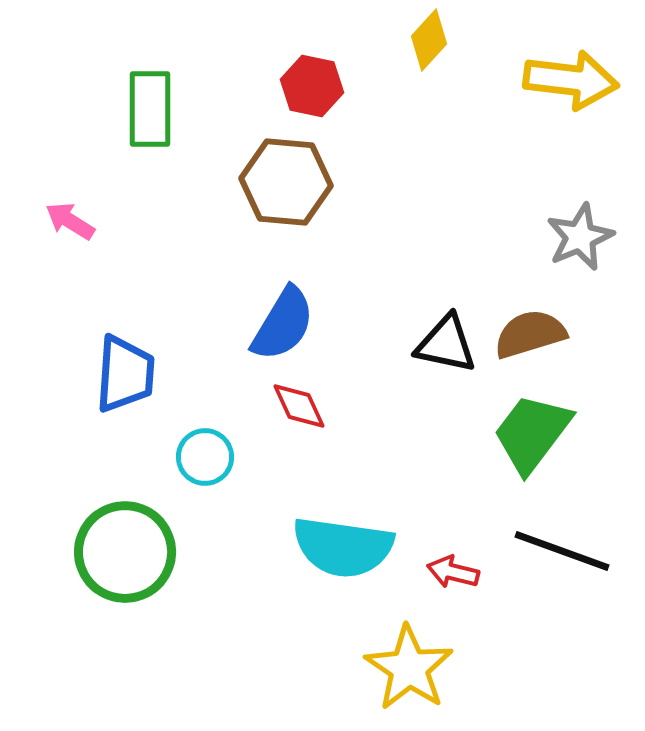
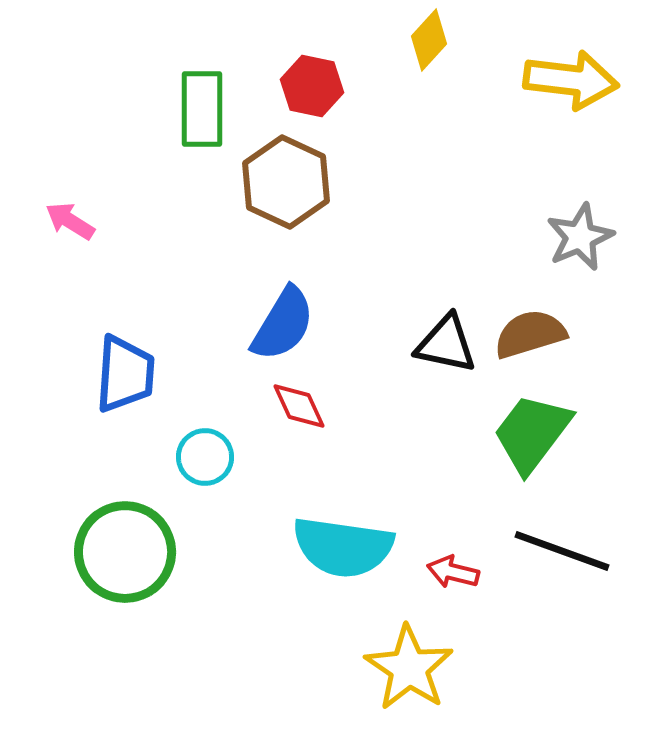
green rectangle: moved 52 px right
brown hexagon: rotated 20 degrees clockwise
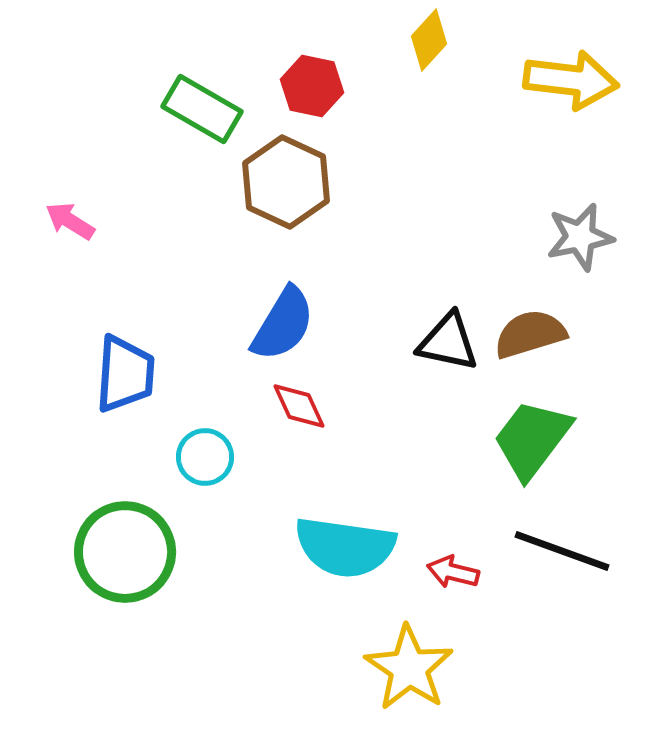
green rectangle: rotated 60 degrees counterclockwise
gray star: rotated 12 degrees clockwise
black triangle: moved 2 px right, 2 px up
green trapezoid: moved 6 px down
cyan semicircle: moved 2 px right
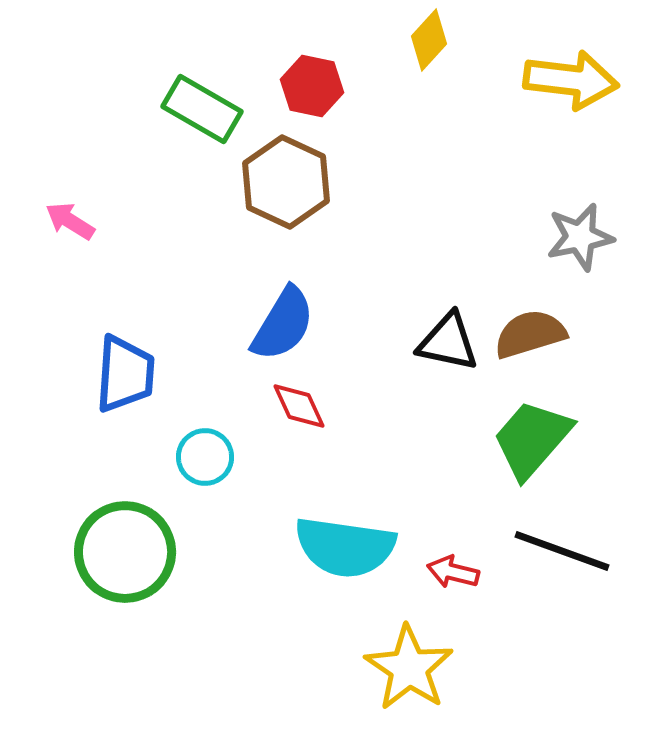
green trapezoid: rotated 4 degrees clockwise
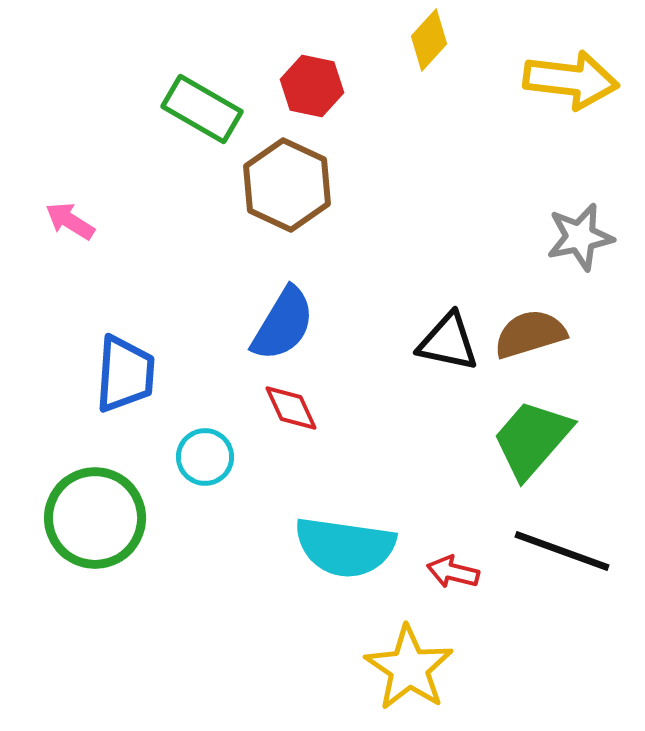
brown hexagon: moved 1 px right, 3 px down
red diamond: moved 8 px left, 2 px down
green circle: moved 30 px left, 34 px up
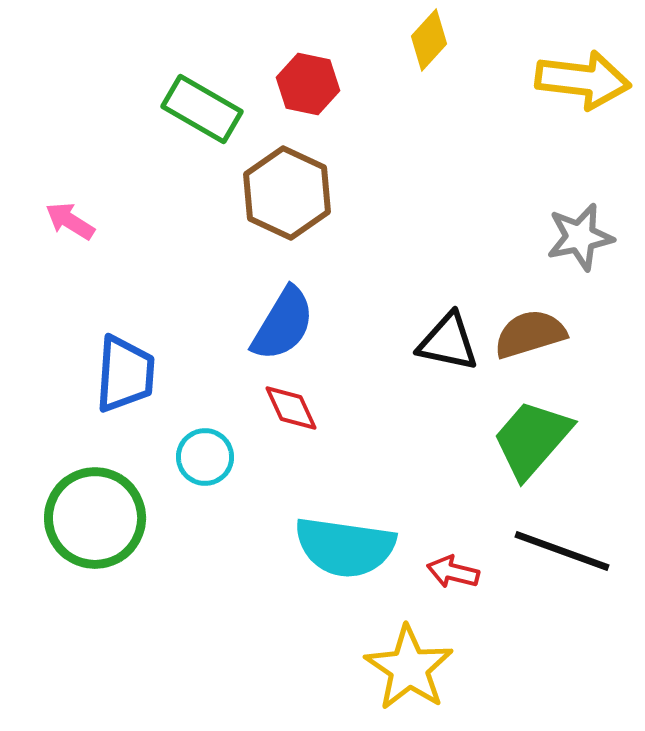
yellow arrow: moved 12 px right
red hexagon: moved 4 px left, 2 px up
brown hexagon: moved 8 px down
